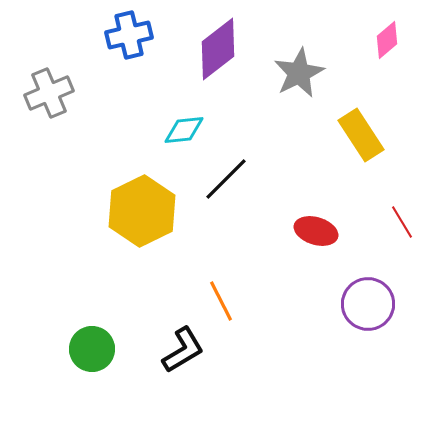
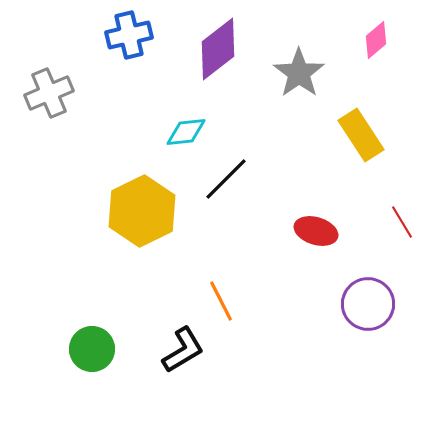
pink diamond: moved 11 px left
gray star: rotated 9 degrees counterclockwise
cyan diamond: moved 2 px right, 2 px down
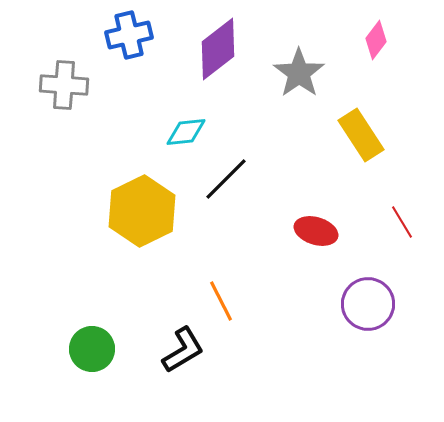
pink diamond: rotated 12 degrees counterclockwise
gray cross: moved 15 px right, 8 px up; rotated 27 degrees clockwise
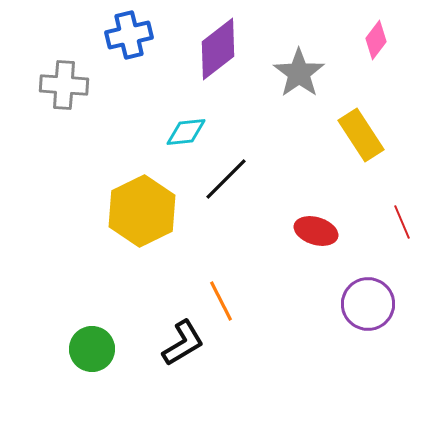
red line: rotated 8 degrees clockwise
black L-shape: moved 7 px up
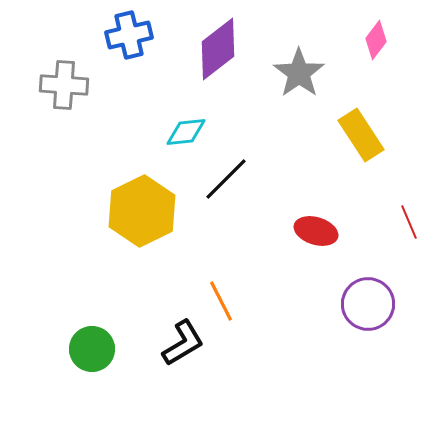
red line: moved 7 px right
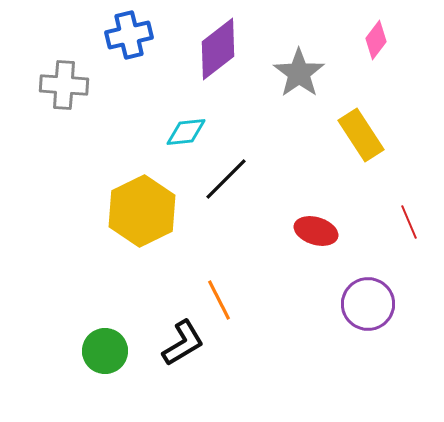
orange line: moved 2 px left, 1 px up
green circle: moved 13 px right, 2 px down
